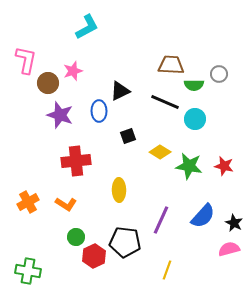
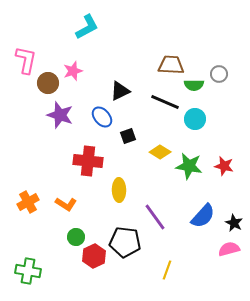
blue ellipse: moved 3 px right, 6 px down; rotated 40 degrees counterclockwise
red cross: moved 12 px right; rotated 12 degrees clockwise
purple line: moved 6 px left, 3 px up; rotated 60 degrees counterclockwise
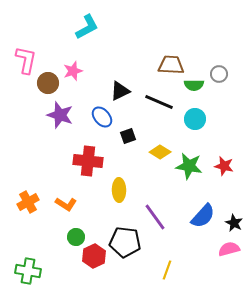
black line: moved 6 px left
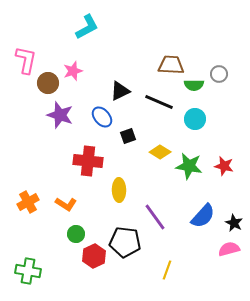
green circle: moved 3 px up
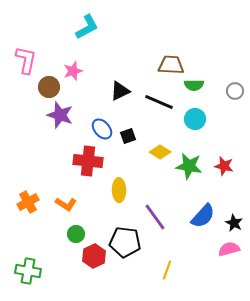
gray circle: moved 16 px right, 17 px down
brown circle: moved 1 px right, 4 px down
blue ellipse: moved 12 px down
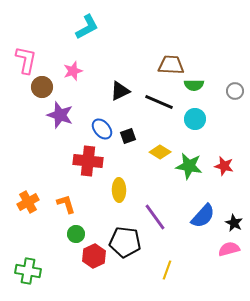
brown circle: moved 7 px left
orange L-shape: rotated 140 degrees counterclockwise
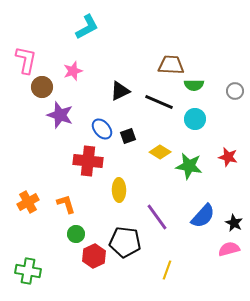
red star: moved 4 px right, 9 px up
purple line: moved 2 px right
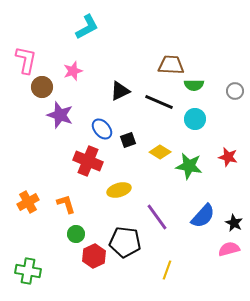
black square: moved 4 px down
red cross: rotated 16 degrees clockwise
yellow ellipse: rotated 75 degrees clockwise
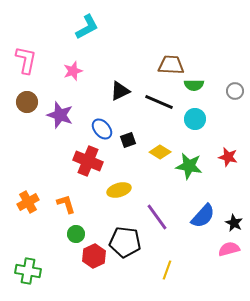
brown circle: moved 15 px left, 15 px down
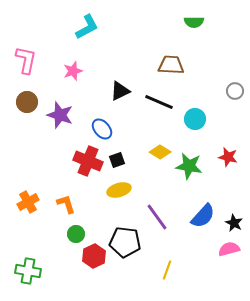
green semicircle: moved 63 px up
black square: moved 11 px left, 20 px down
